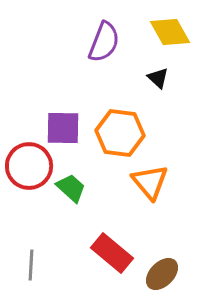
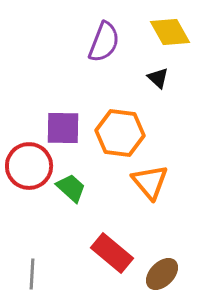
gray line: moved 1 px right, 9 px down
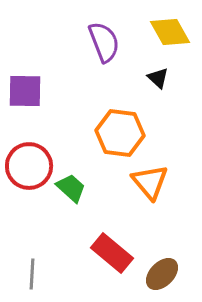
purple semicircle: rotated 42 degrees counterclockwise
purple square: moved 38 px left, 37 px up
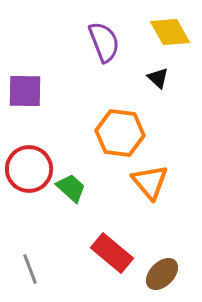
red circle: moved 3 px down
gray line: moved 2 px left, 5 px up; rotated 24 degrees counterclockwise
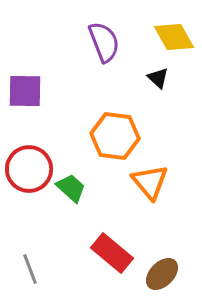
yellow diamond: moved 4 px right, 5 px down
orange hexagon: moved 5 px left, 3 px down
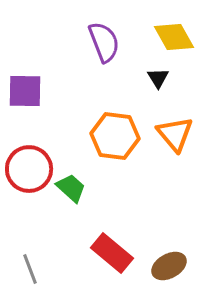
black triangle: rotated 15 degrees clockwise
orange triangle: moved 25 px right, 48 px up
brown ellipse: moved 7 px right, 8 px up; rotated 16 degrees clockwise
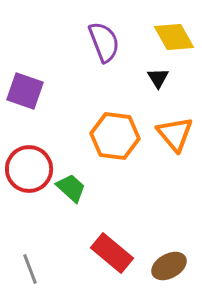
purple square: rotated 18 degrees clockwise
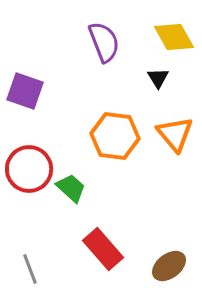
red rectangle: moved 9 px left, 4 px up; rotated 9 degrees clockwise
brown ellipse: rotated 8 degrees counterclockwise
